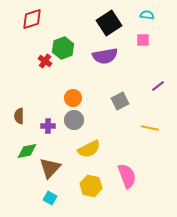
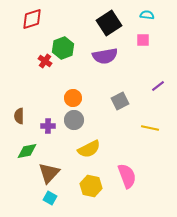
brown triangle: moved 1 px left, 5 px down
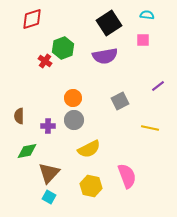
cyan square: moved 1 px left, 1 px up
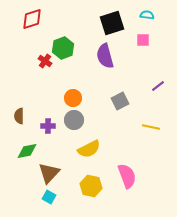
black square: moved 3 px right; rotated 15 degrees clockwise
purple semicircle: rotated 85 degrees clockwise
yellow line: moved 1 px right, 1 px up
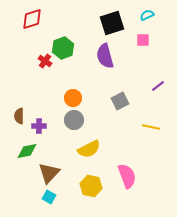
cyan semicircle: rotated 32 degrees counterclockwise
purple cross: moved 9 px left
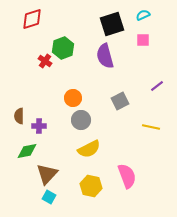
cyan semicircle: moved 4 px left
black square: moved 1 px down
purple line: moved 1 px left
gray circle: moved 7 px right
brown triangle: moved 2 px left, 1 px down
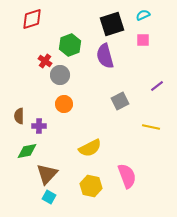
green hexagon: moved 7 px right, 3 px up
orange circle: moved 9 px left, 6 px down
gray circle: moved 21 px left, 45 px up
yellow semicircle: moved 1 px right, 1 px up
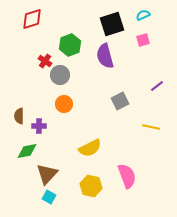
pink square: rotated 16 degrees counterclockwise
